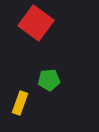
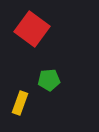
red square: moved 4 px left, 6 px down
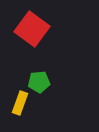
green pentagon: moved 10 px left, 2 px down
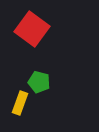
green pentagon: rotated 20 degrees clockwise
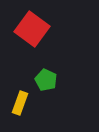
green pentagon: moved 7 px right, 2 px up; rotated 10 degrees clockwise
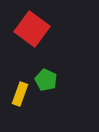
yellow rectangle: moved 9 px up
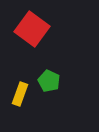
green pentagon: moved 3 px right, 1 px down
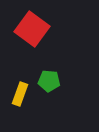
green pentagon: rotated 20 degrees counterclockwise
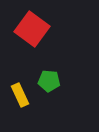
yellow rectangle: moved 1 px down; rotated 45 degrees counterclockwise
